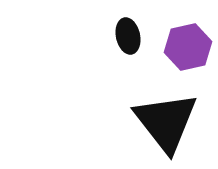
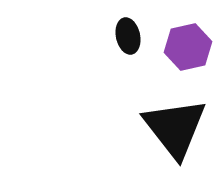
black triangle: moved 9 px right, 6 px down
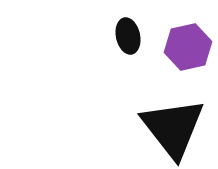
black triangle: moved 2 px left
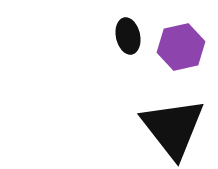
purple hexagon: moved 7 px left
